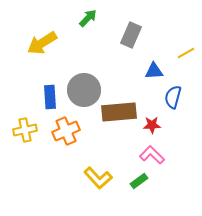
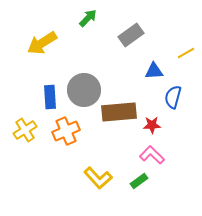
gray rectangle: rotated 30 degrees clockwise
yellow cross: rotated 20 degrees counterclockwise
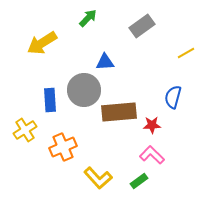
gray rectangle: moved 11 px right, 9 px up
blue triangle: moved 49 px left, 9 px up
blue rectangle: moved 3 px down
orange cross: moved 3 px left, 16 px down
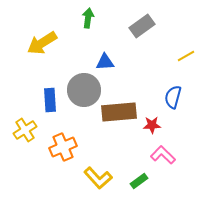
green arrow: rotated 36 degrees counterclockwise
yellow line: moved 3 px down
pink L-shape: moved 11 px right
